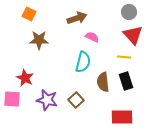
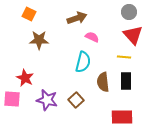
black rectangle: rotated 18 degrees clockwise
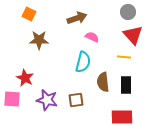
gray circle: moved 1 px left
black rectangle: moved 4 px down
brown square: rotated 35 degrees clockwise
